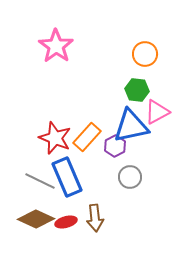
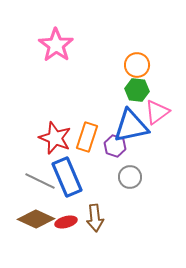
pink star: moved 1 px up
orange circle: moved 8 px left, 11 px down
pink triangle: rotated 8 degrees counterclockwise
orange rectangle: rotated 24 degrees counterclockwise
purple hexagon: rotated 15 degrees counterclockwise
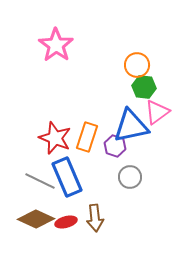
green hexagon: moved 7 px right, 3 px up
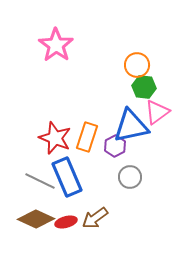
purple hexagon: rotated 15 degrees clockwise
brown arrow: rotated 60 degrees clockwise
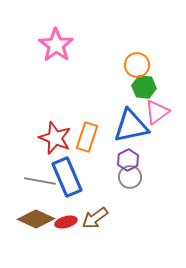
purple hexagon: moved 13 px right, 14 px down
gray line: rotated 16 degrees counterclockwise
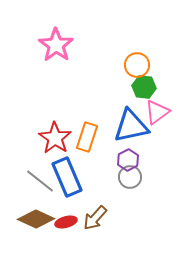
red star: rotated 12 degrees clockwise
gray line: rotated 28 degrees clockwise
brown arrow: rotated 12 degrees counterclockwise
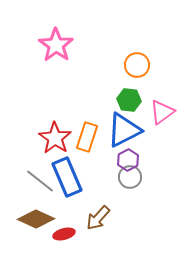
green hexagon: moved 15 px left, 13 px down
pink triangle: moved 5 px right
blue triangle: moved 7 px left, 4 px down; rotated 15 degrees counterclockwise
brown arrow: moved 3 px right
red ellipse: moved 2 px left, 12 px down
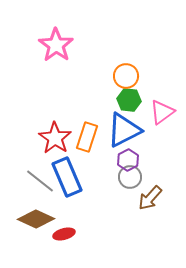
orange circle: moved 11 px left, 11 px down
brown arrow: moved 52 px right, 20 px up
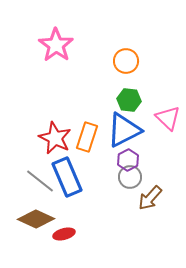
orange circle: moved 15 px up
pink triangle: moved 6 px right, 6 px down; rotated 40 degrees counterclockwise
red star: rotated 8 degrees counterclockwise
